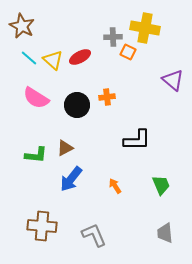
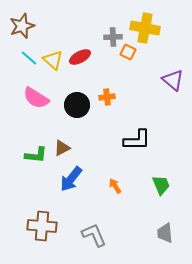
brown star: rotated 25 degrees clockwise
brown triangle: moved 3 px left
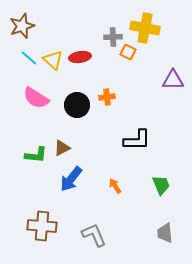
red ellipse: rotated 20 degrees clockwise
purple triangle: rotated 40 degrees counterclockwise
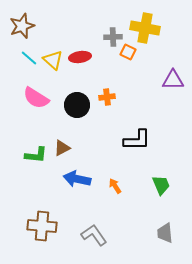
blue arrow: moved 6 px right; rotated 64 degrees clockwise
gray L-shape: rotated 12 degrees counterclockwise
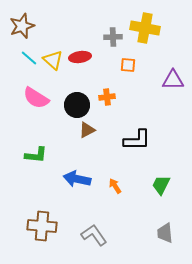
orange square: moved 13 px down; rotated 21 degrees counterclockwise
brown triangle: moved 25 px right, 18 px up
green trapezoid: rotated 130 degrees counterclockwise
